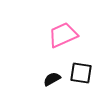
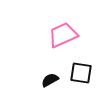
black semicircle: moved 2 px left, 1 px down
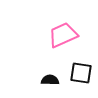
black semicircle: rotated 30 degrees clockwise
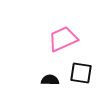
pink trapezoid: moved 4 px down
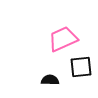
black square: moved 6 px up; rotated 15 degrees counterclockwise
